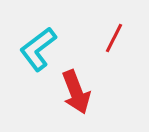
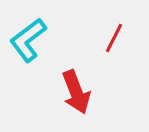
cyan L-shape: moved 10 px left, 9 px up
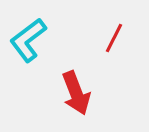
red arrow: moved 1 px down
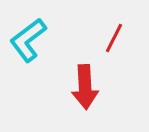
red arrow: moved 9 px right, 6 px up; rotated 18 degrees clockwise
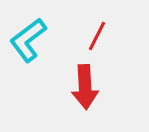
red line: moved 17 px left, 2 px up
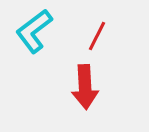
cyan L-shape: moved 6 px right, 9 px up
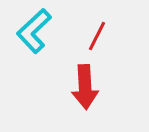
cyan L-shape: rotated 6 degrees counterclockwise
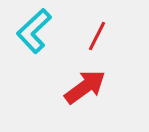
red arrow: rotated 123 degrees counterclockwise
